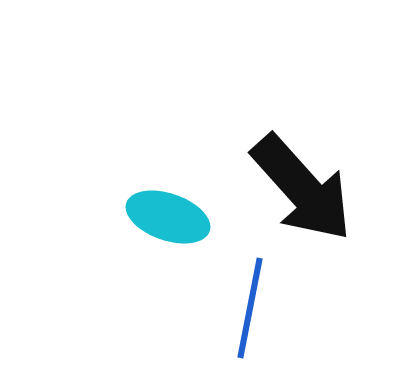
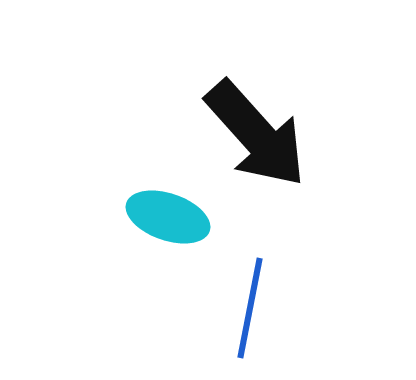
black arrow: moved 46 px left, 54 px up
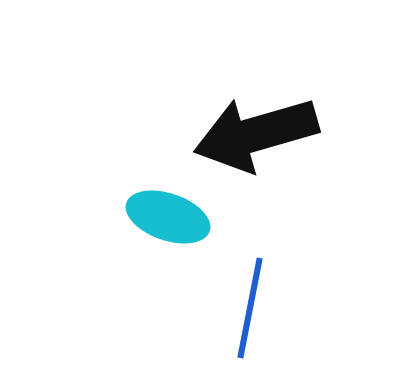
black arrow: rotated 116 degrees clockwise
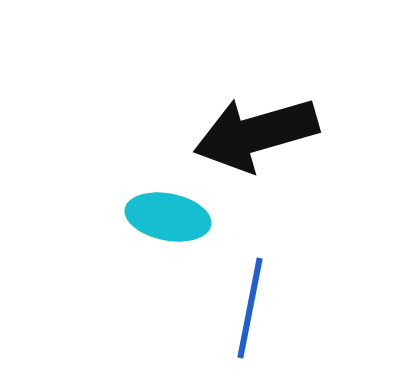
cyan ellipse: rotated 8 degrees counterclockwise
